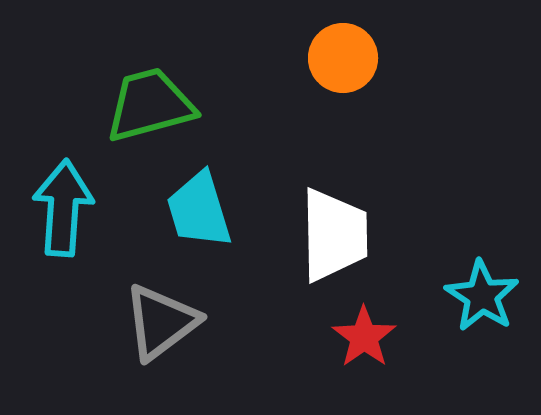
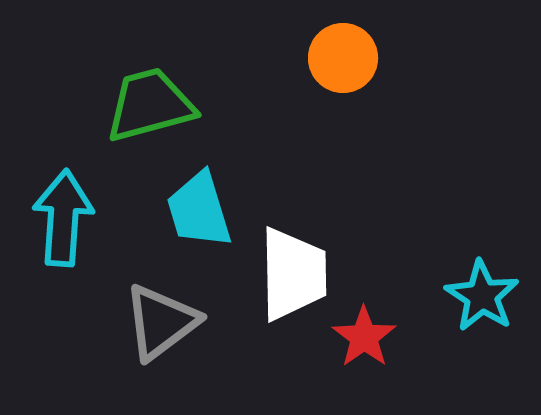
cyan arrow: moved 10 px down
white trapezoid: moved 41 px left, 39 px down
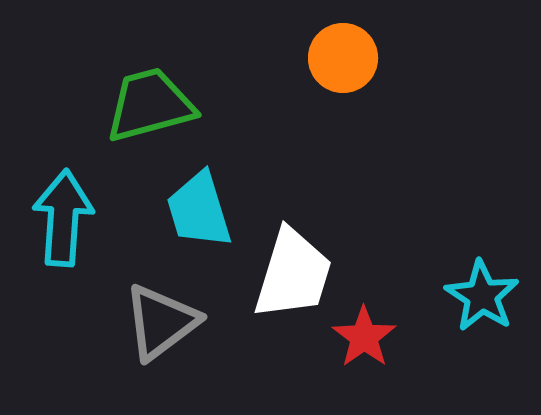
white trapezoid: rotated 18 degrees clockwise
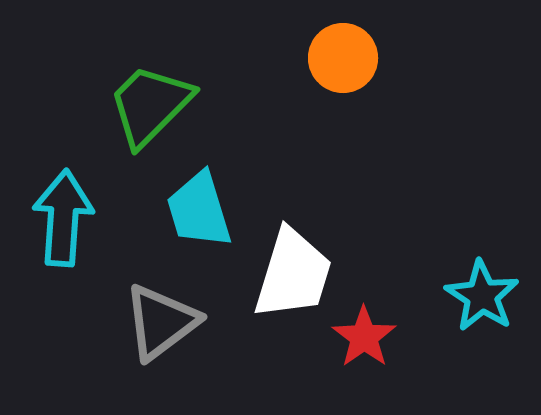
green trapezoid: rotated 30 degrees counterclockwise
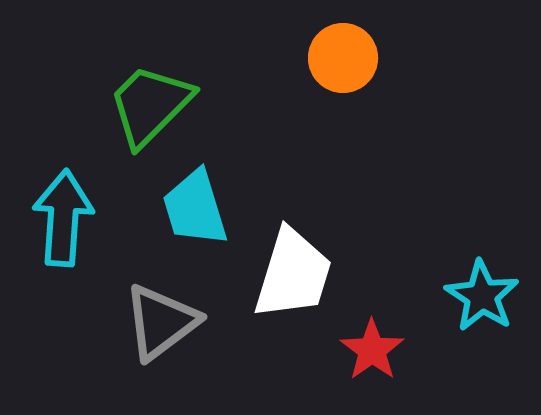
cyan trapezoid: moved 4 px left, 2 px up
red star: moved 8 px right, 13 px down
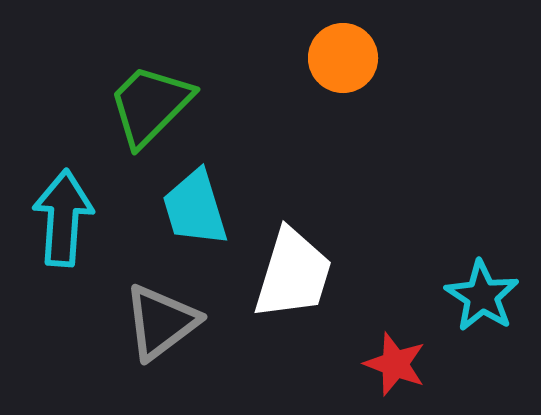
red star: moved 23 px right, 14 px down; rotated 16 degrees counterclockwise
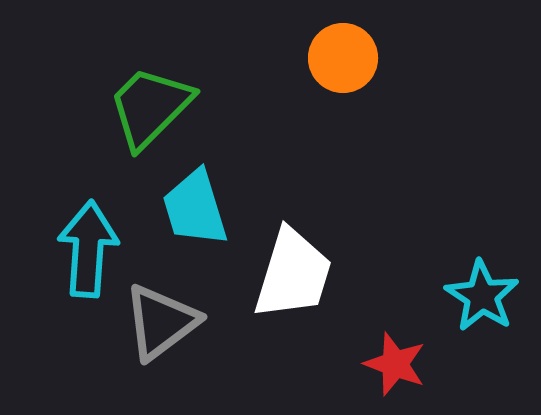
green trapezoid: moved 2 px down
cyan arrow: moved 25 px right, 31 px down
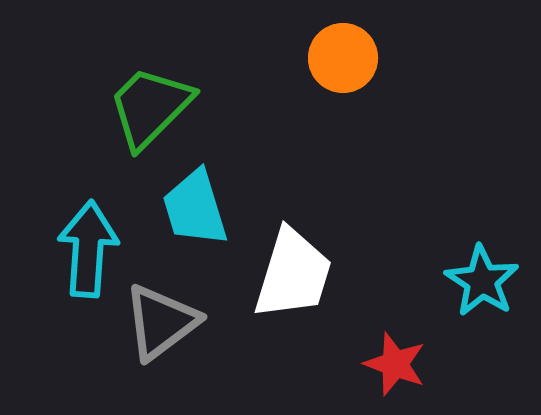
cyan star: moved 15 px up
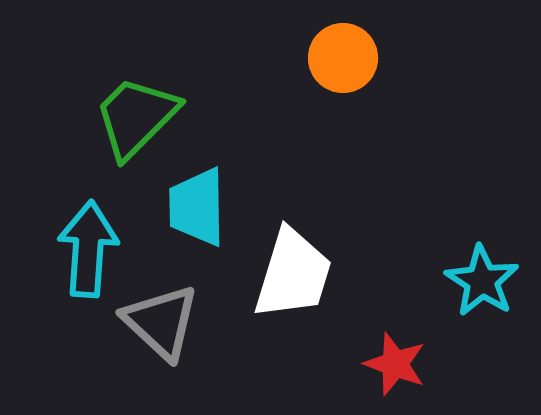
green trapezoid: moved 14 px left, 10 px down
cyan trapezoid: moved 2 px right, 1 px up; rotated 16 degrees clockwise
gray triangle: rotated 40 degrees counterclockwise
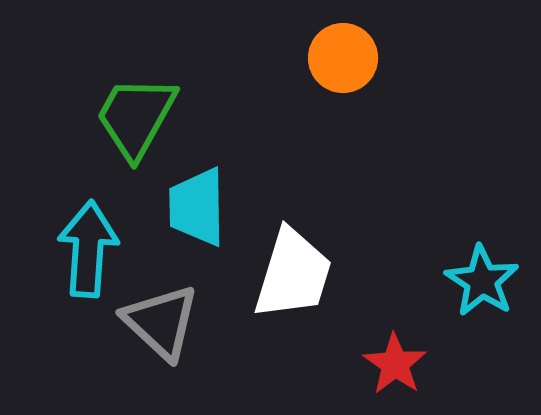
green trapezoid: rotated 16 degrees counterclockwise
red star: rotated 14 degrees clockwise
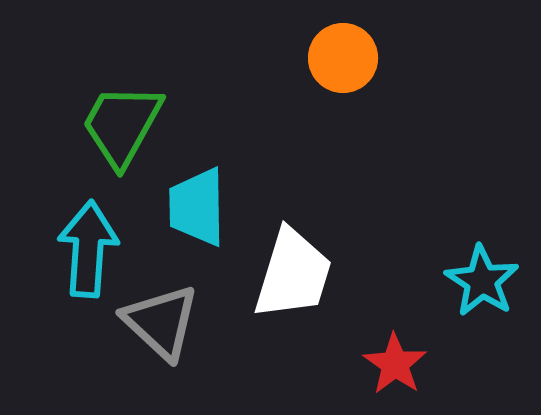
green trapezoid: moved 14 px left, 8 px down
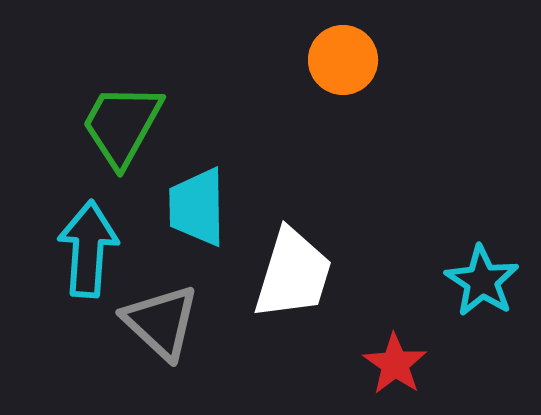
orange circle: moved 2 px down
